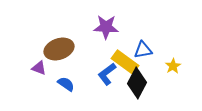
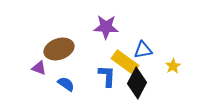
blue L-shape: moved 2 px down; rotated 130 degrees clockwise
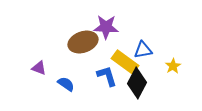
brown ellipse: moved 24 px right, 7 px up
blue L-shape: rotated 20 degrees counterclockwise
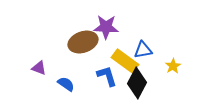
yellow rectangle: moved 1 px up
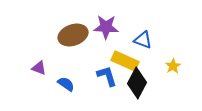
brown ellipse: moved 10 px left, 7 px up
blue triangle: moved 10 px up; rotated 30 degrees clockwise
yellow rectangle: rotated 12 degrees counterclockwise
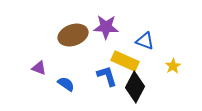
blue triangle: moved 2 px right, 1 px down
black diamond: moved 2 px left, 4 px down
